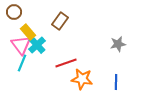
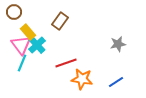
blue line: rotated 56 degrees clockwise
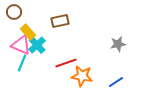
brown rectangle: rotated 42 degrees clockwise
pink triangle: rotated 30 degrees counterclockwise
orange star: moved 3 px up
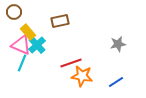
red line: moved 5 px right
